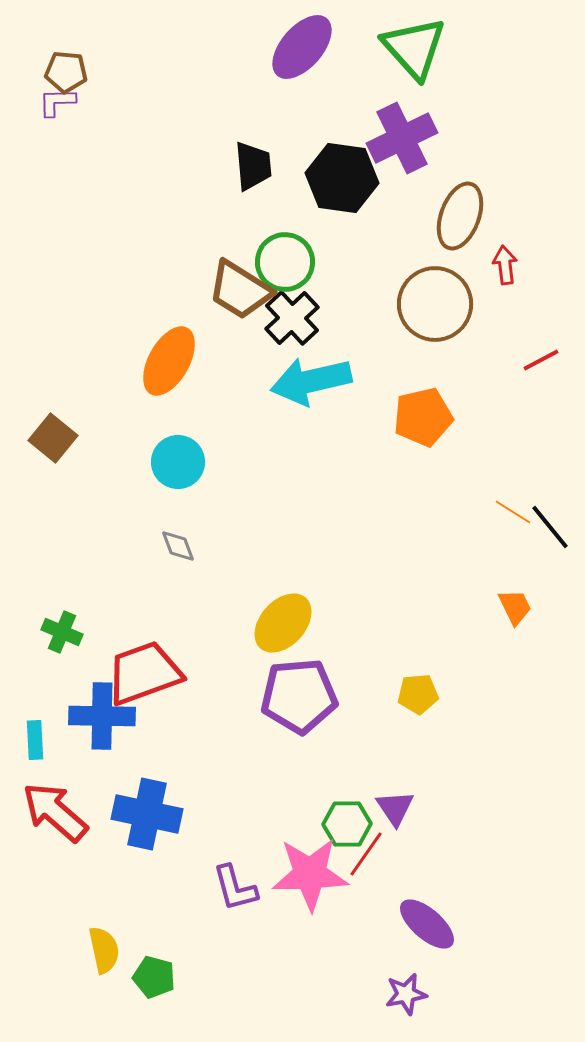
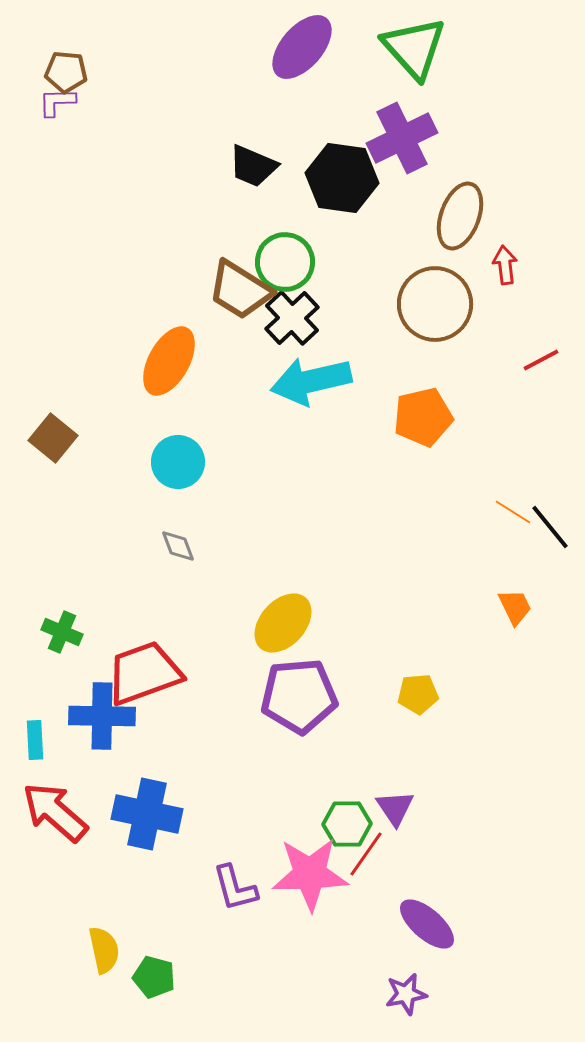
black trapezoid at (253, 166): rotated 118 degrees clockwise
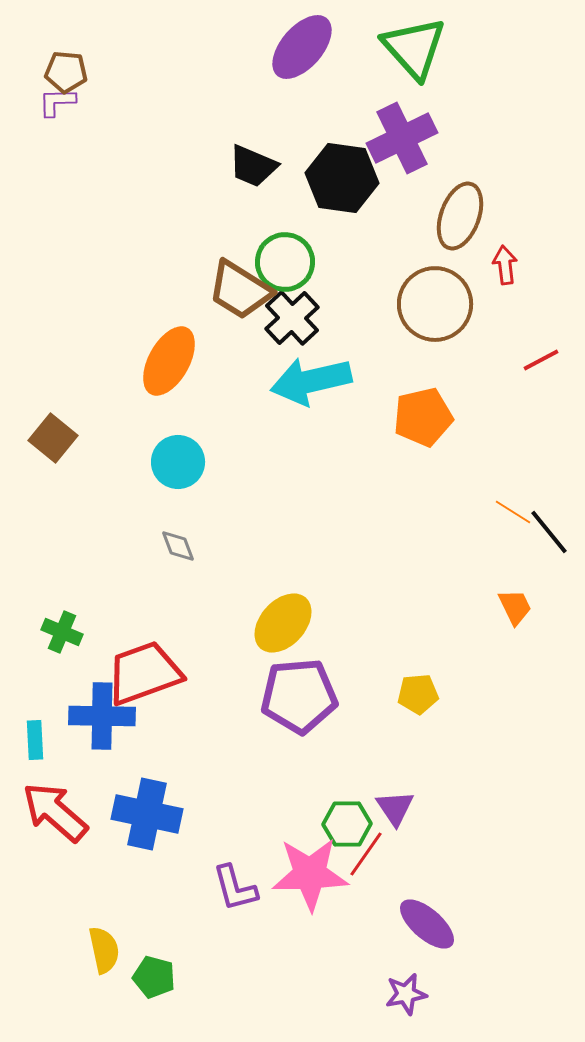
black line at (550, 527): moved 1 px left, 5 px down
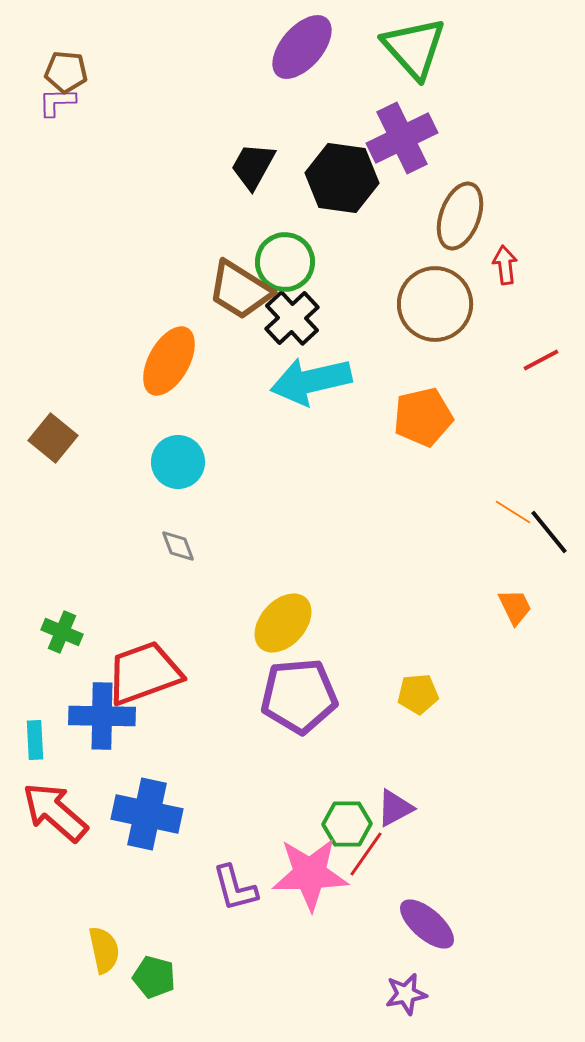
black trapezoid at (253, 166): rotated 96 degrees clockwise
purple triangle at (395, 808): rotated 36 degrees clockwise
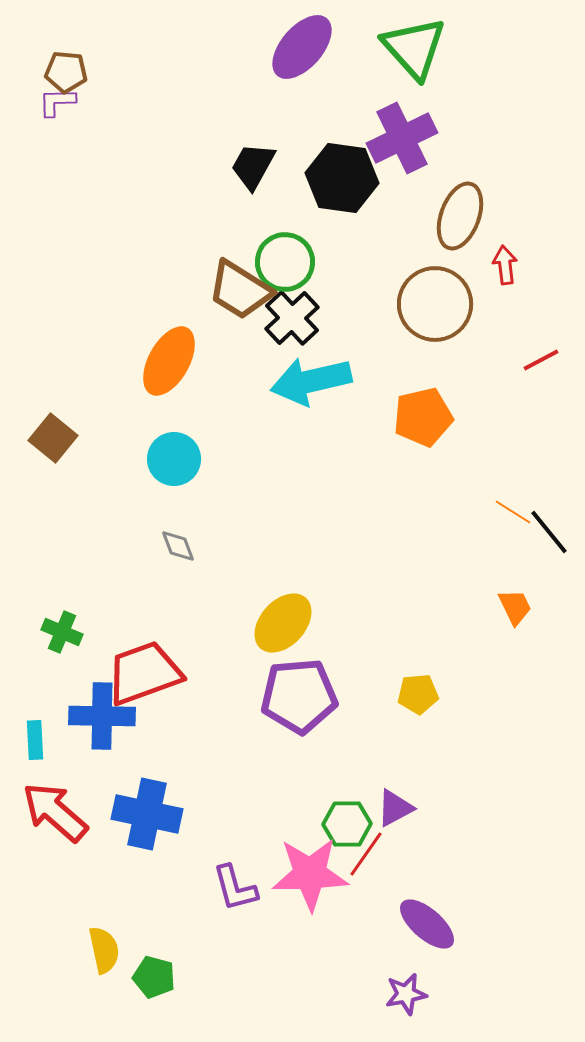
cyan circle at (178, 462): moved 4 px left, 3 px up
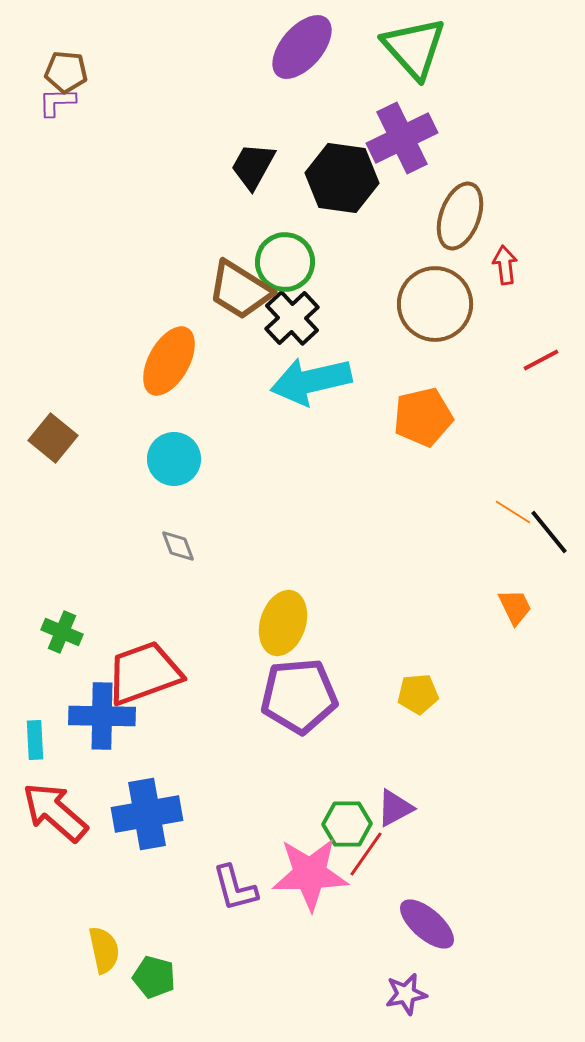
yellow ellipse at (283, 623): rotated 24 degrees counterclockwise
blue cross at (147, 814): rotated 22 degrees counterclockwise
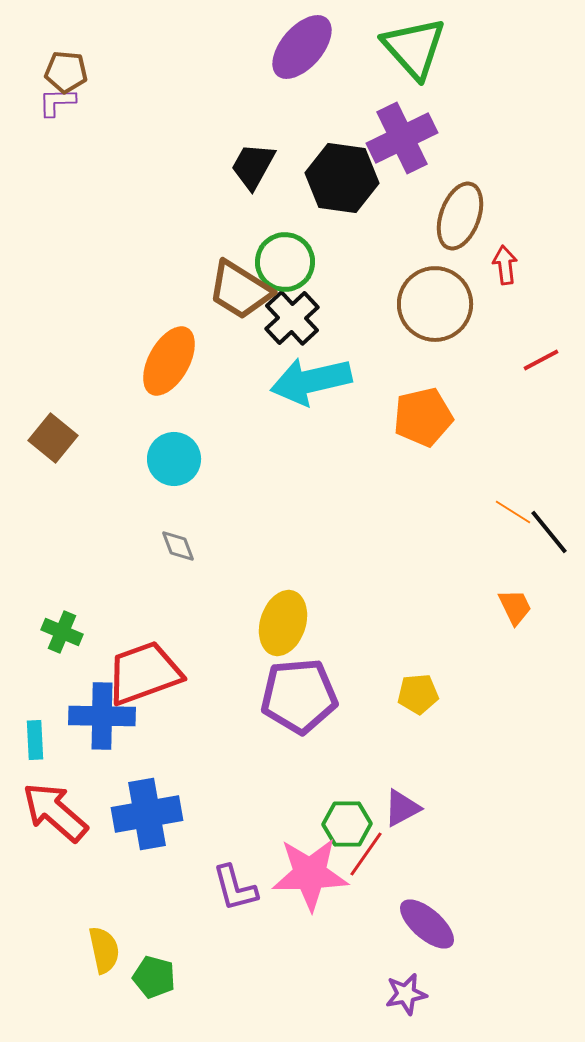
purple triangle at (395, 808): moved 7 px right
